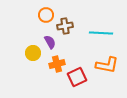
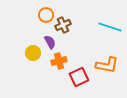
brown cross: moved 2 px left, 1 px up; rotated 14 degrees counterclockwise
cyan line: moved 9 px right, 6 px up; rotated 15 degrees clockwise
orange cross: moved 2 px right, 3 px up
red square: moved 2 px right
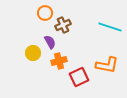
orange circle: moved 1 px left, 2 px up
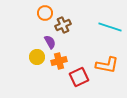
yellow circle: moved 4 px right, 4 px down
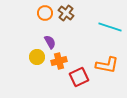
brown cross: moved 3 px right, 12 px up; rotated 28 degrees counterclockwise
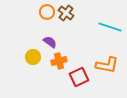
orange circle: moved 2 px right, 1 px up
purple semicircle: rotated 24 degrees counterclockwise
yellow circle: moved 4 px left
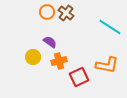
cyan line: rotated 15 degrees clockwise
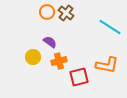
red square: rotated 12 degrees clockwise
